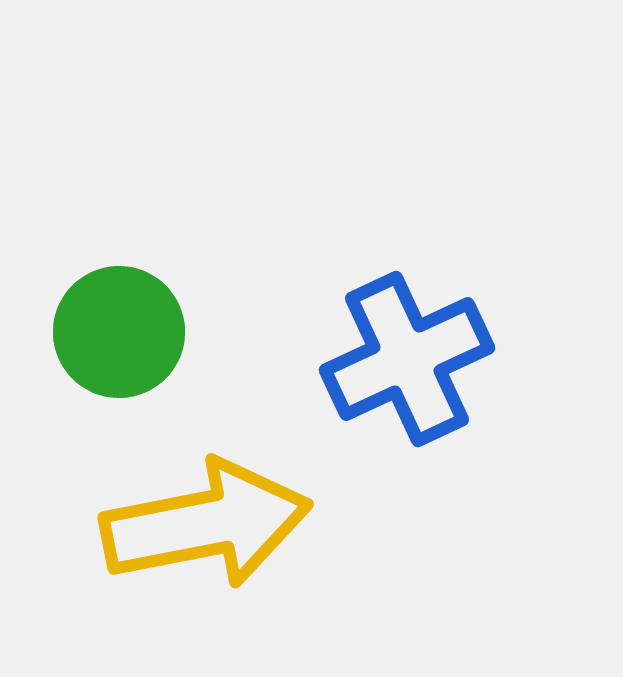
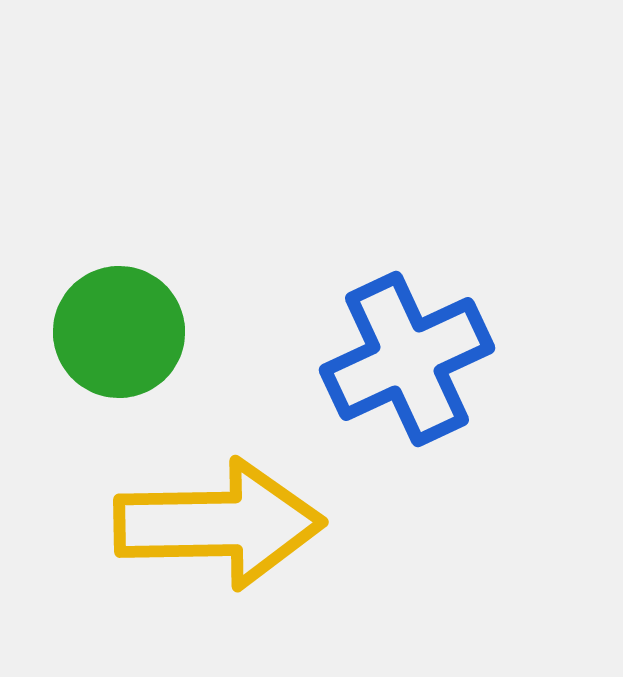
yellow arrow: moved 13 px right; rotated 10 degrees clockwise
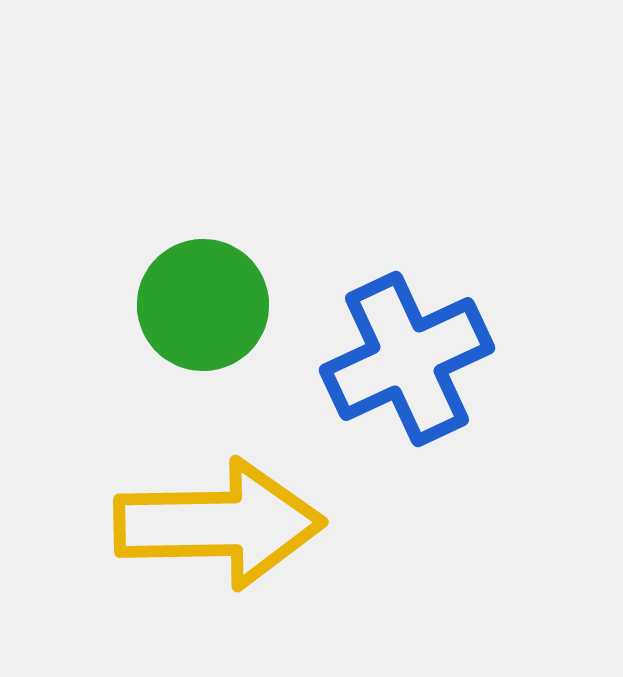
green circle: moved 84 px right, 27 px up
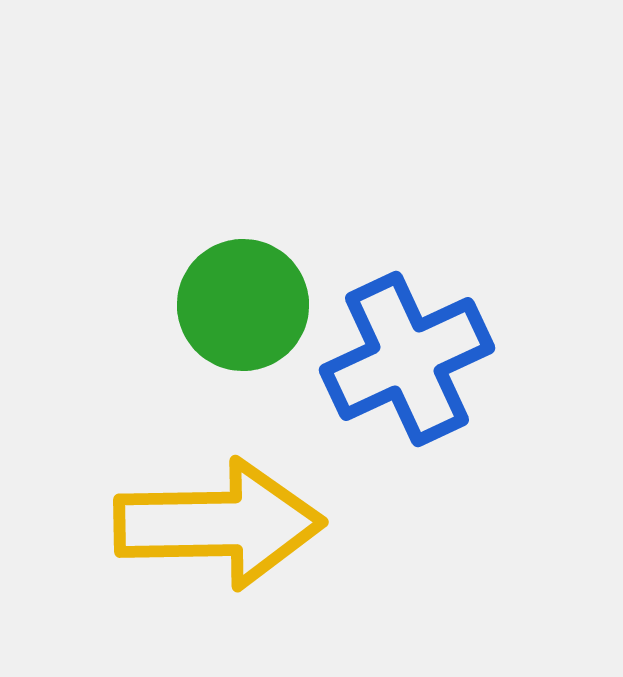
green circle: moved 40 px right
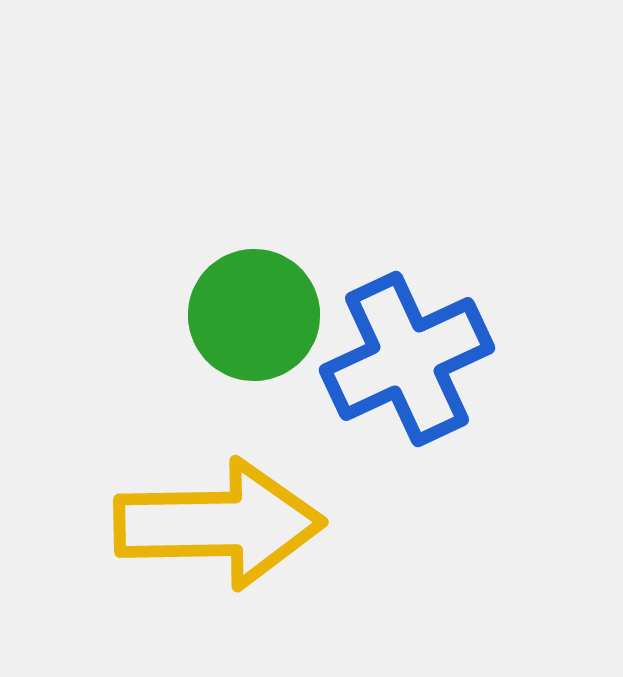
green circle: moved 11 px right, 10 px down
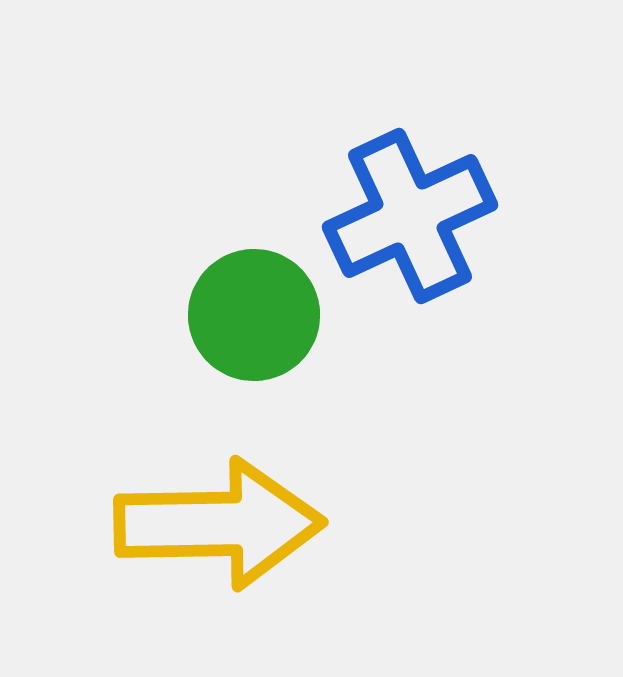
blue cross: moved 3 px right, 143 px up
